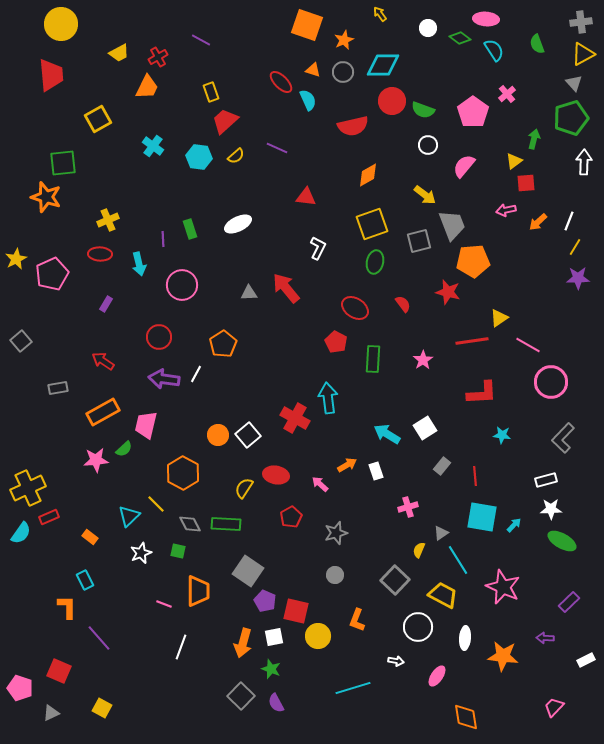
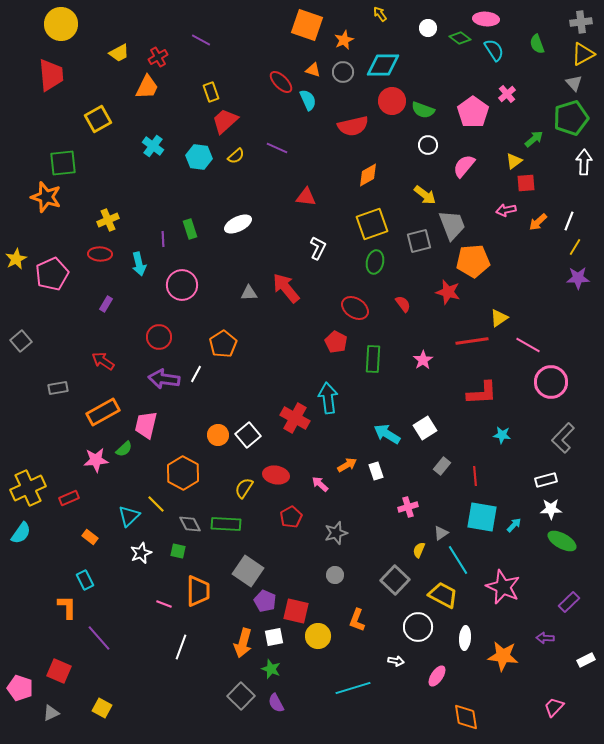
green arrow at (534, 139): rotated 36 degrees clockwise
red rectangle at (49, 517): moved 20 px right, 19 px up
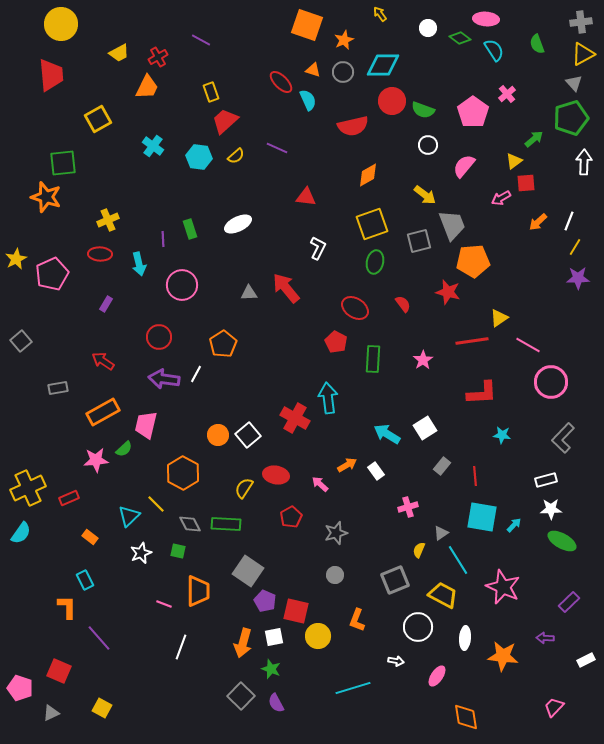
pink arrow at (506, 210): moved 5 px left, 12 px up; rotated 18 degrees counterclockwise
white rectangle at (376, 471): rotated 18 degrees counterclockwise
gray square at (395, 580): rotated 24 degrees clockwise
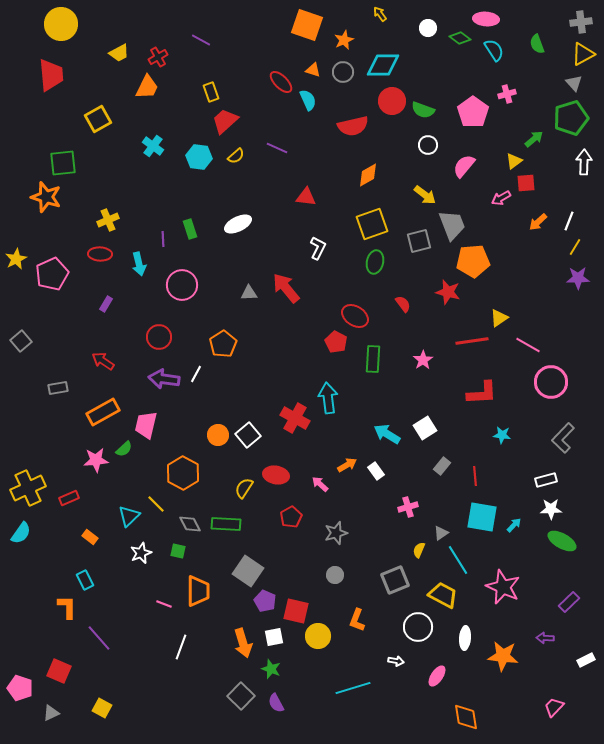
pink cross at (507, 94): rotated 24 degrees clockwise
red ellipse at (355, 308): moved 8 px down
orange arrow at (243, 643): rotated 32 degrees counterclockwise
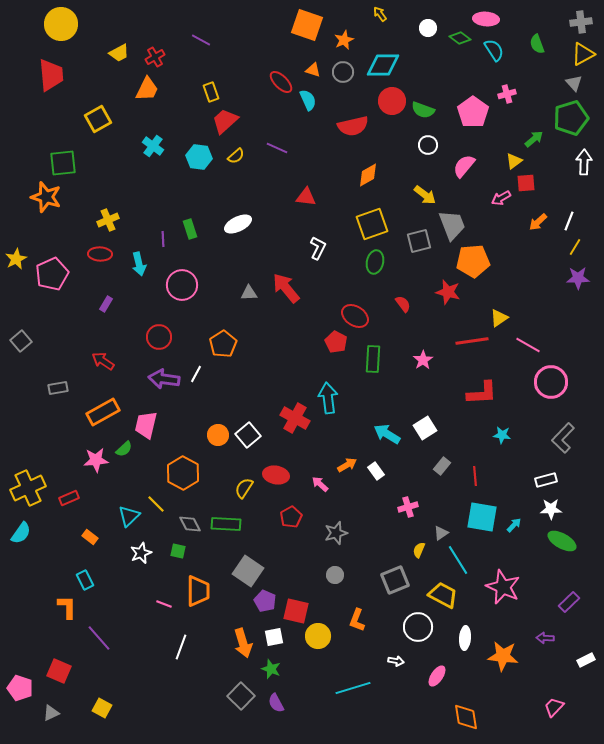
red cross at (158, 57): moved 3 px left
orange trapezoid at (147, 87): moved 2 px down
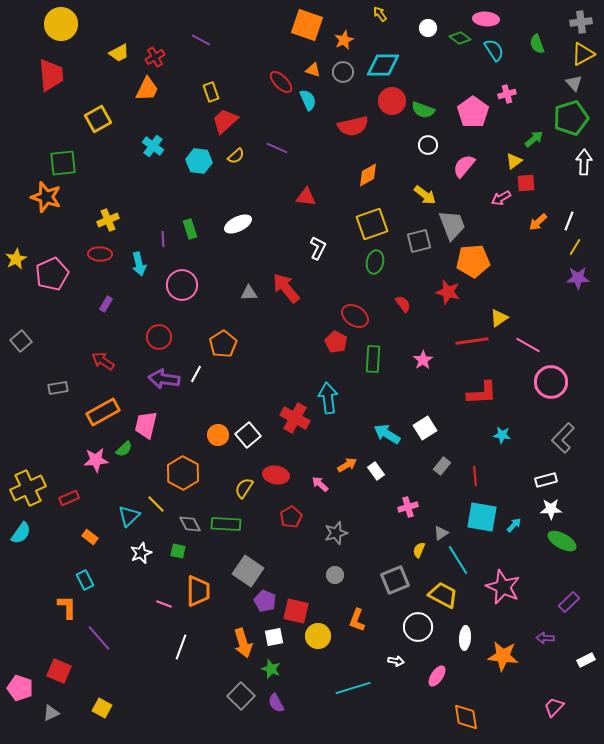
cyan hexagon at (199, 157): moved 4 px down
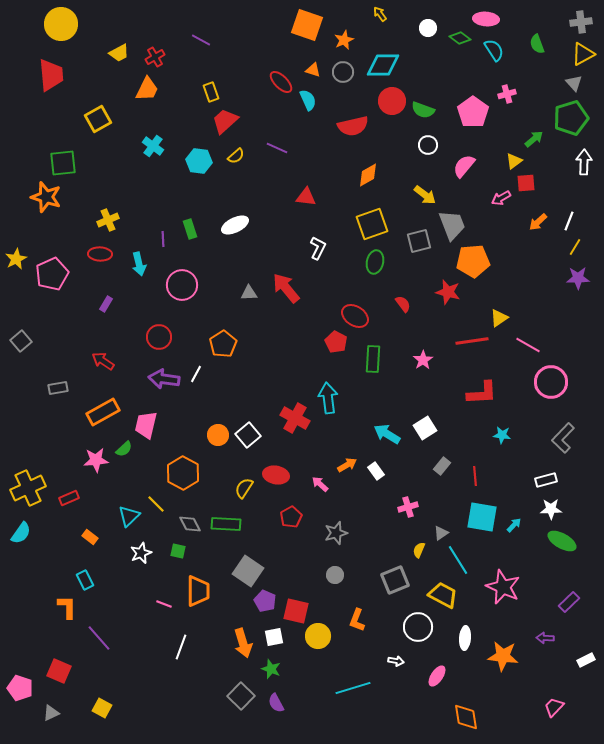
white ellipse at (238, 224): moved 3 px left, 1 px down
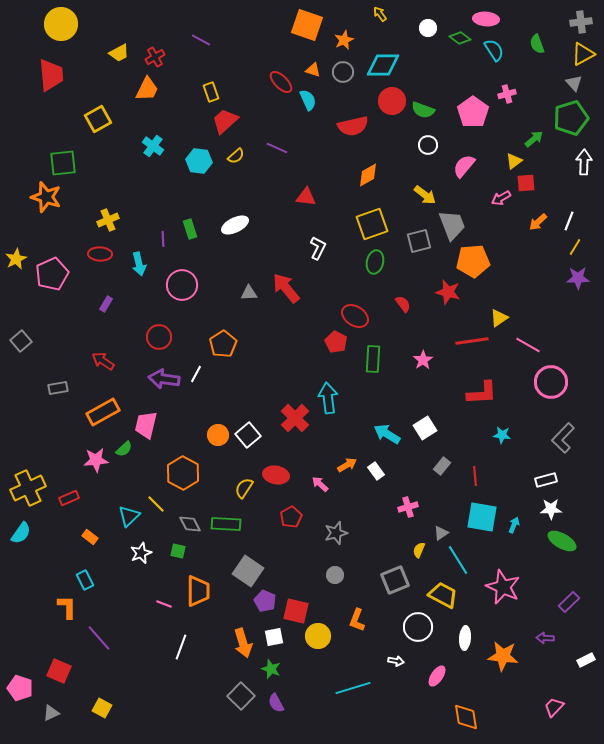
red cross at (295, 418): rotated 16 degrees clockwise
cyan arrow at (514, 525): rotated 21 degrees counterclockwise
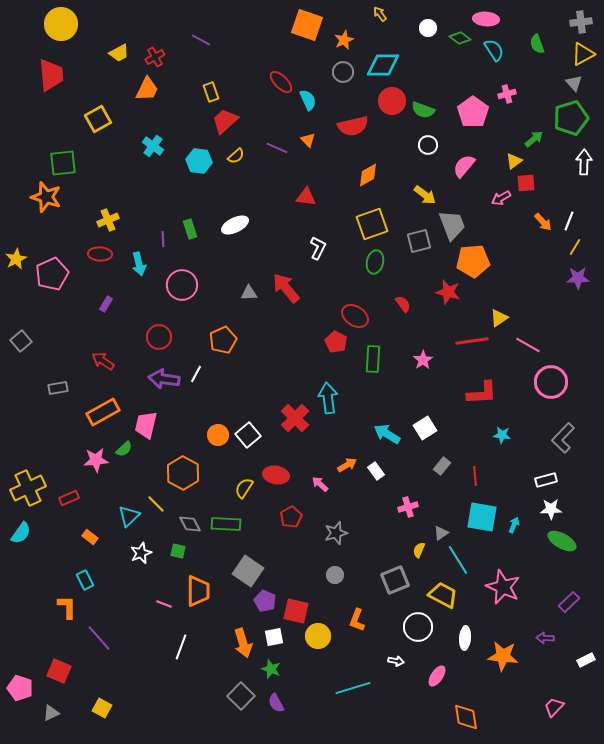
orange triangle at (313, 70): moved 5 px left, 70 px down; rotated 28 degrees clockwise
orange arrow at (538, 222): moved 5 px right; rotated 90 degrees counterclockwise
orange pentagon at (223, 344): moved 4 px up; rotated 8 degrees clockwise
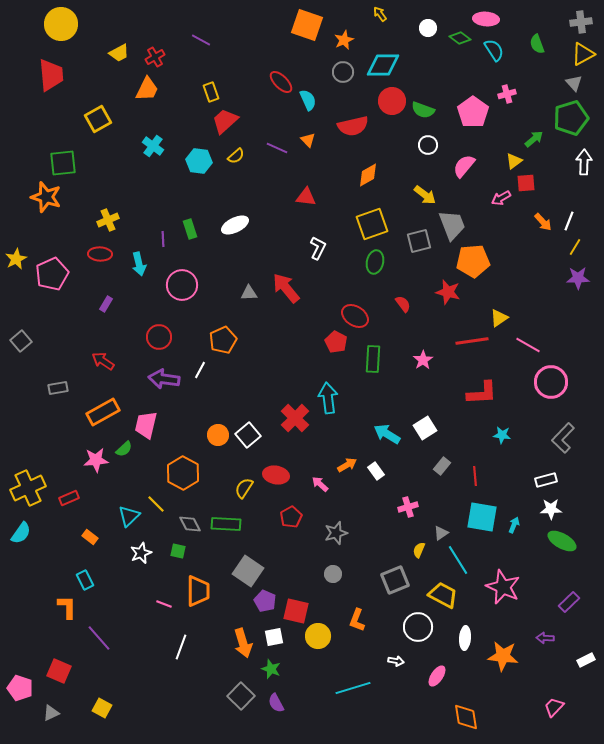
white line at (196, 374): moved 4 px right, 4 px up
gray circle at (335, 575): moved 2 px left, 1 px up
